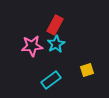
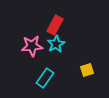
cyan rectangle: moved 6 px left, 2 px up; rotated 18 degrees counterclockwise
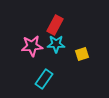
cyan star: rotated 30 degrees clockwise
yellow square: moved 5 px left, 16 px up
cyan rectangle: moved 1 px left, 1 px down
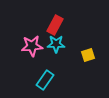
yellow square: moved 6 px right, 1 px down
cyan rectangle: moved 1 px right, 1 px down
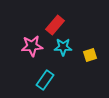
red rectangle: rotated 12 degrees clockwise
cyan star: moved 7 px right, 3 px down
yellow square: moved 2 px right
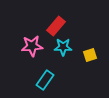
red rectangle: moved 1 px right, 1 px down
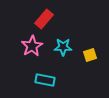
red rectangle: moved 12 px left, 7 px up
pink star: rotated 25 degrees counterclockwise
cyan rectangle: rotated 66 degrees clockwise
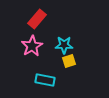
red rectangle: moved 7 px left
cyan star: moved 1 px right, 2 px up
yellow square: moved 21 px left, 6 px down
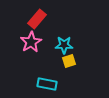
pink star: moved 1 px left, 4 px up
cyan rectangle: moved 2 px right, 4 px down
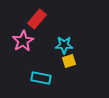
pink star: moved 8 px left, 1 px up
cyan rectangle: moved 6 px left, 6 px up
